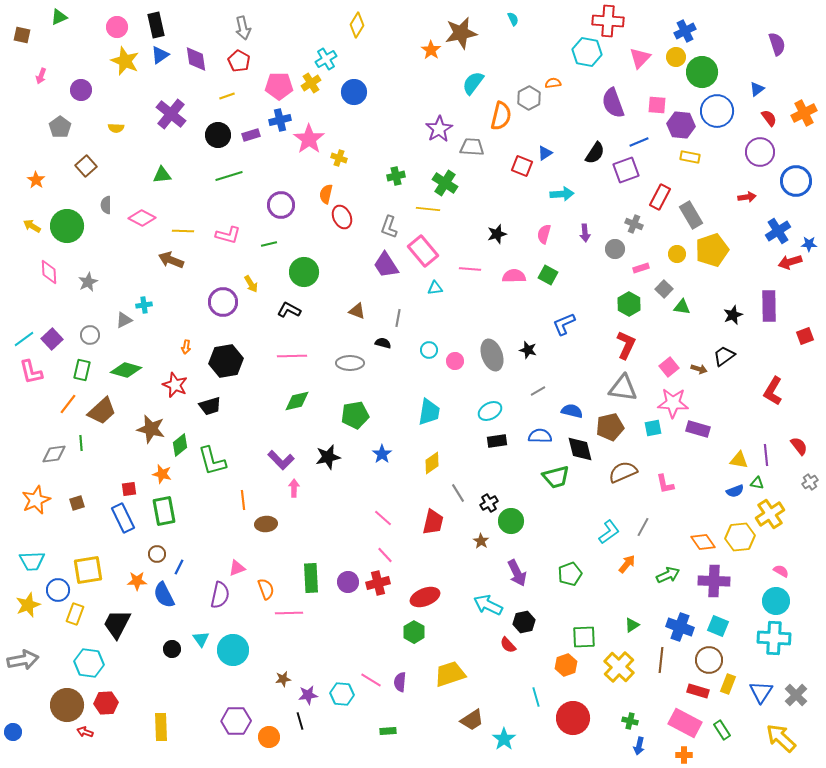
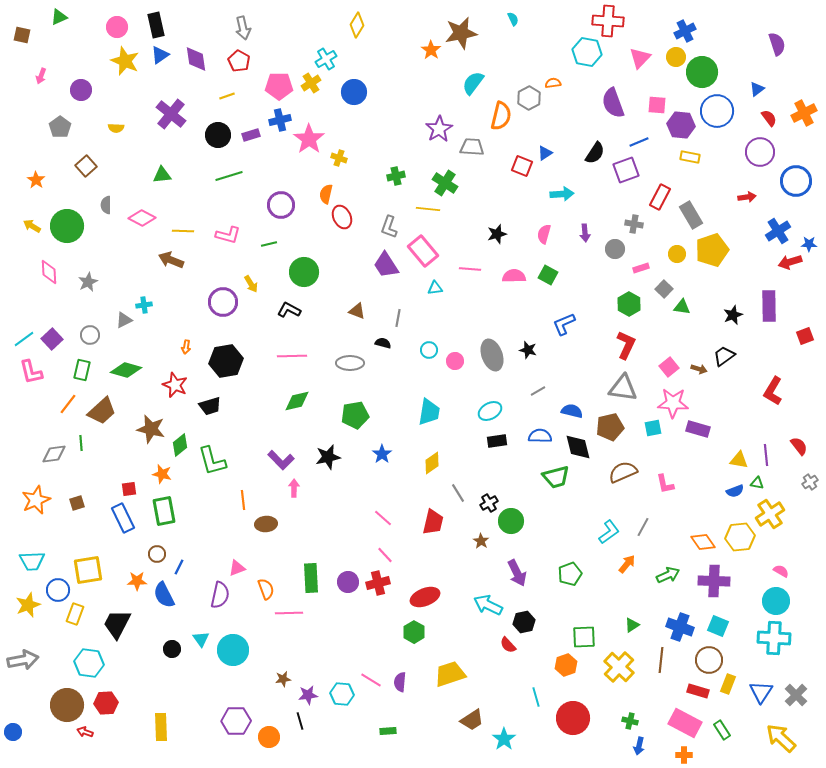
gray cross at (634, 224): rotated 12 degrees counterclockwise
black diamond at (580, 449): moved 2 px left, 2 px up
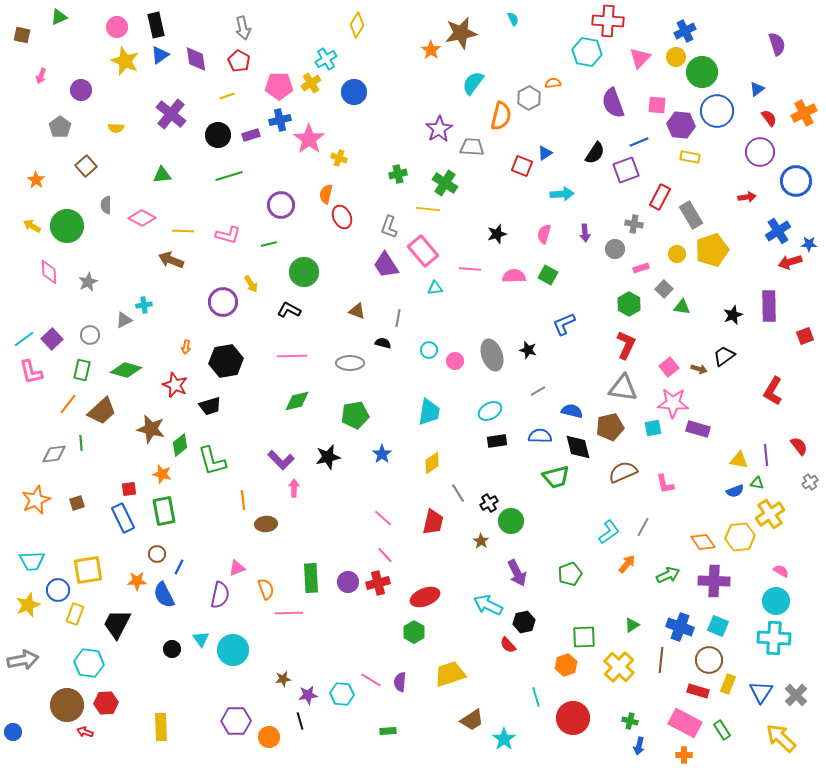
green cross at (396, 176): moved 2 px right, 2 px up
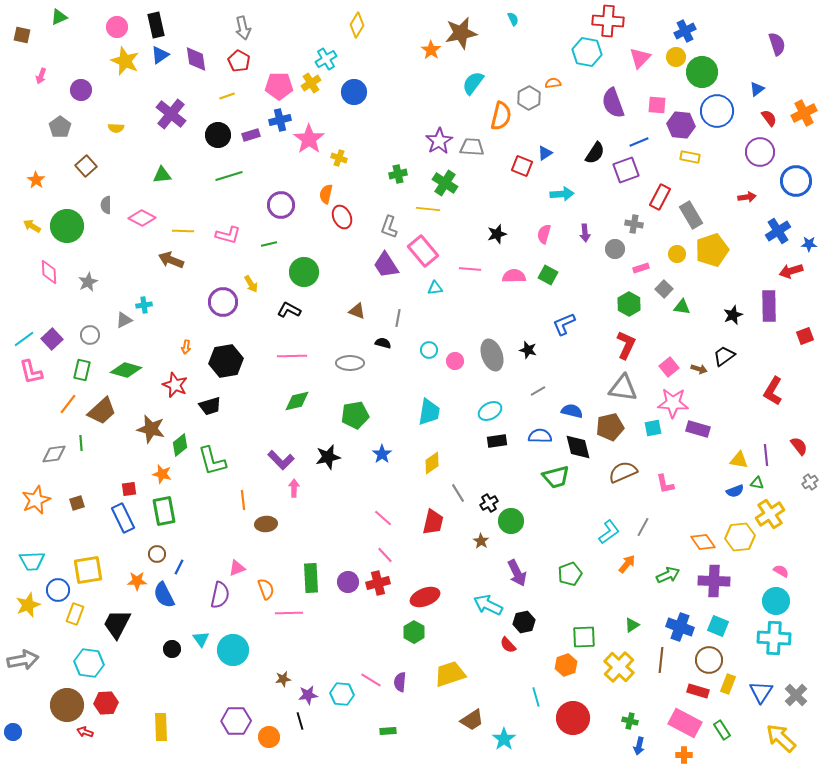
purple star at (439, 129): moved 12 px down
red arrow at (790, 262): moved 1 px right, 9 px down
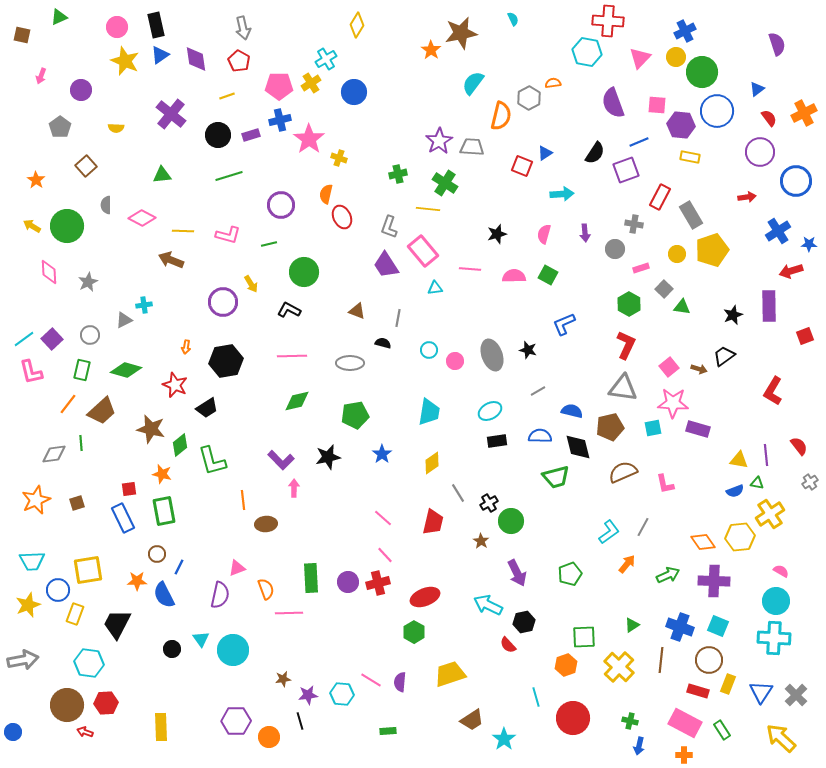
black trapezoid at (210, 406): moved 3 px left, 2 px down; rotated 15 degrees counterclockwise
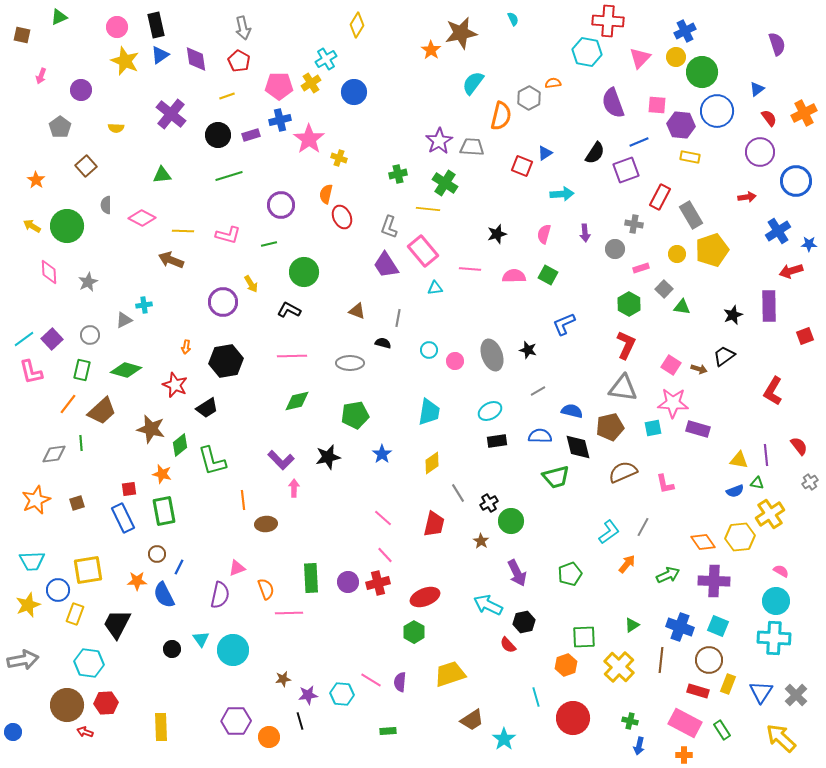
pink square at (669, 367): moved 2 px right, 2 px up; rotated 18 degrees counterclockwise
red trapezoid at (433, 522): moved 1 px right, 2 px down
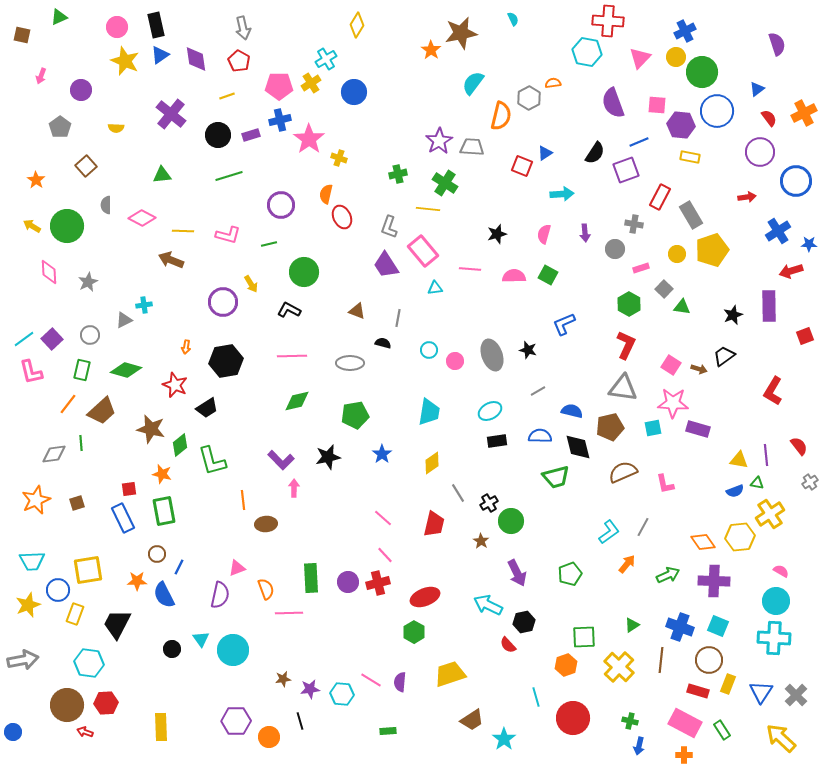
purple star at (308, 695): moved 2 px right, 6 px up
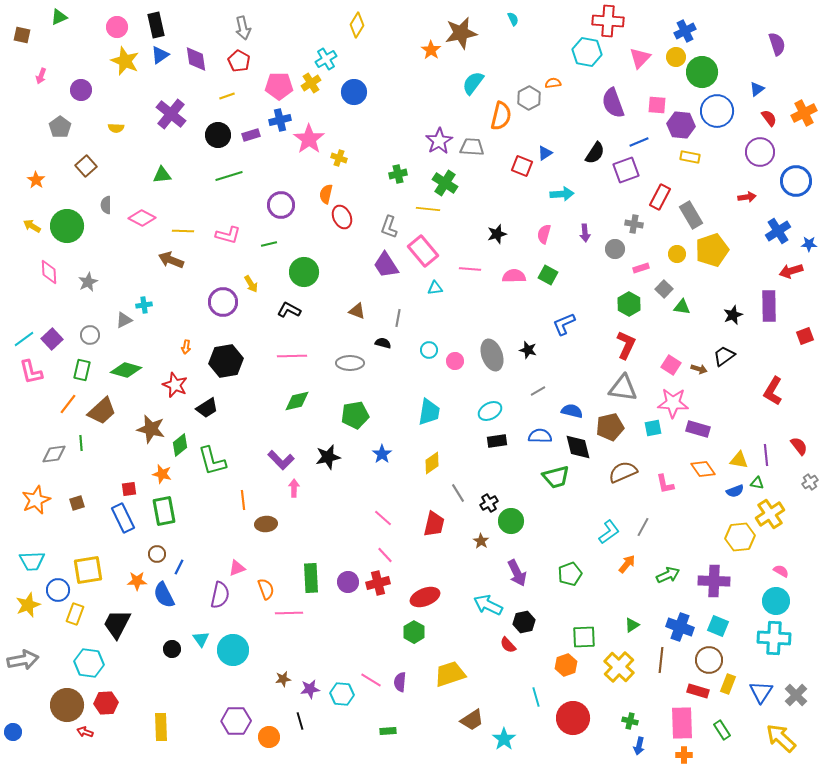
orange diamond at (703, 542): moved 73 px up
pink rectangle at (685, 723): moved 3 px left; rotated 60 degrees clockwise
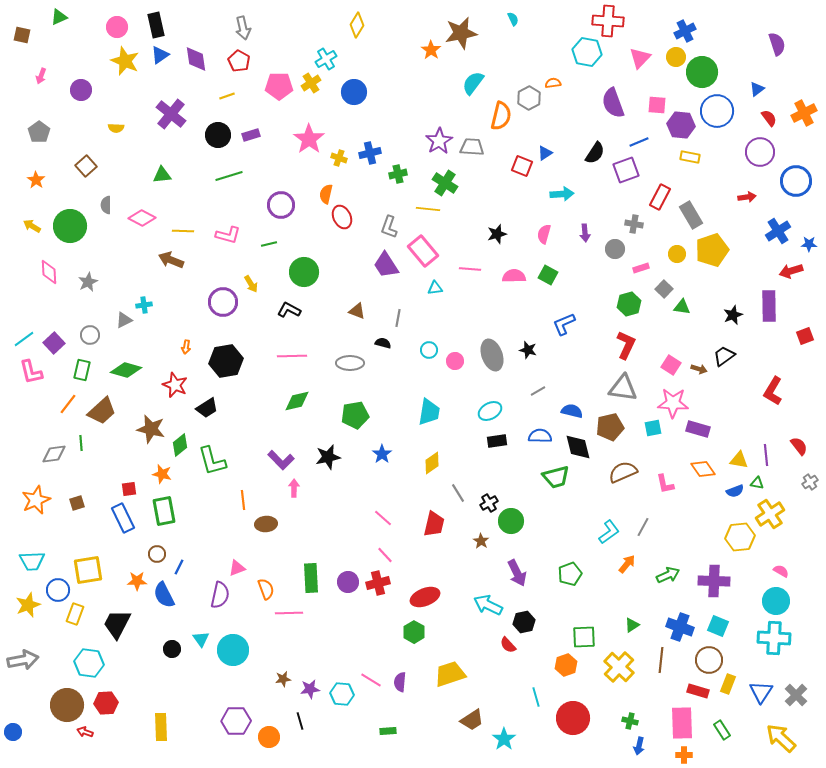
blue cross at (280, 120): moved 90 px right, 33 px down
gray pentagon at (60, 127): moved 21 px left, 5 px down
green circle at (67, 226): moved 3 px right
green hexagon at (629, 304): rotated 15 degrees clockwise
purple square at (52, 339): moved 2 px right, 4 px down
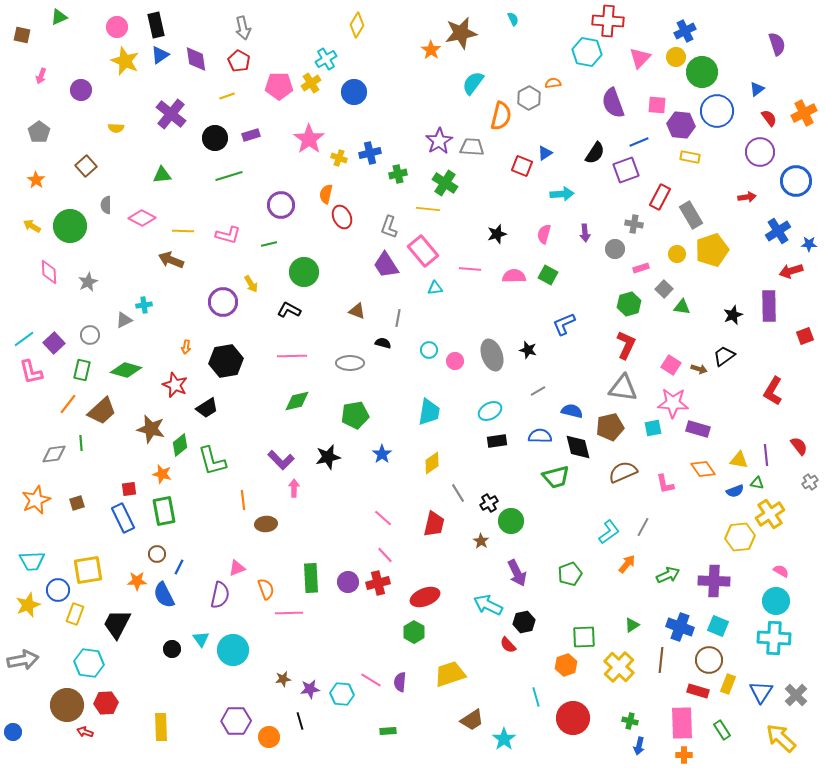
black circle at (218, 135): moved 3 px left, 3 px down
